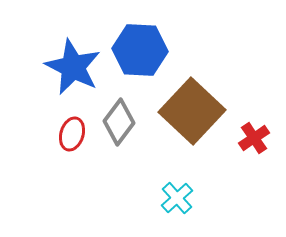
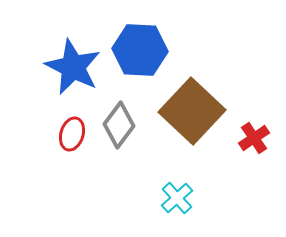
gray diamond: moved 3 px down
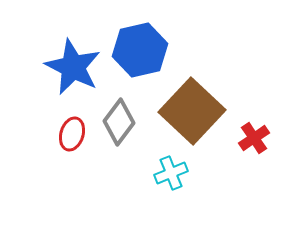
blue hexagon: rotated 16 degrees counterclockwise
gray diamond: moved 3 px up
cyan cross: moved 6 px left, 25 px up; rotated 20 degrees clockwise
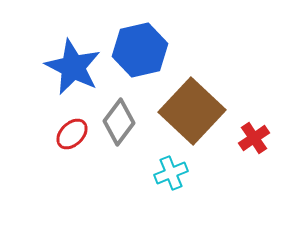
red ellipse: rotated 28 degrees clockwise
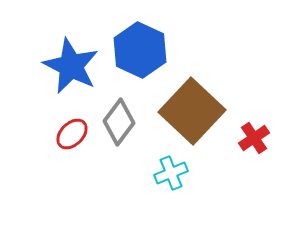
blue hexagon: rotated 22 degrees counterclockwise
blue star: moved 2 px left, 1 px up
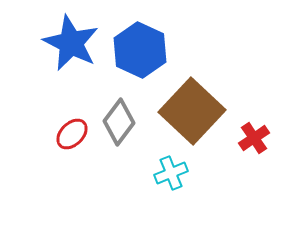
blue star: moved 23 px up
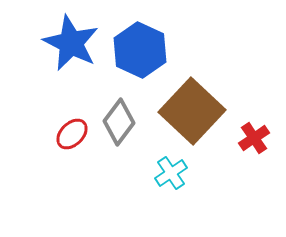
cyan cross: rotated 12 degrees counterclockwise
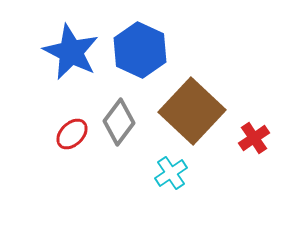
blue star: moved 9 px down
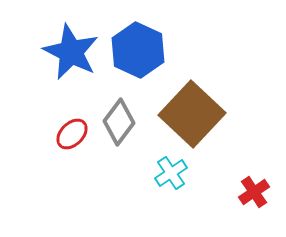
blue hexagon: moved 2 px left
brown square: moved 3 px down
red cross: moved 54 px down
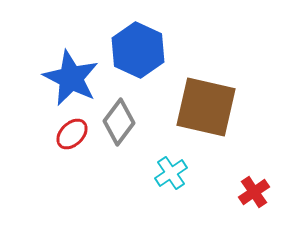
blue star: moved 26 px down
brown square: moved 14 px right, 7 px up; rotated 30 degrees counterclockwise
